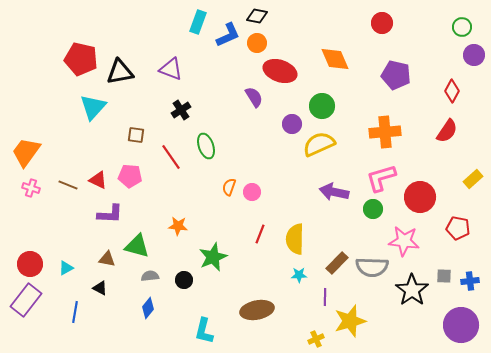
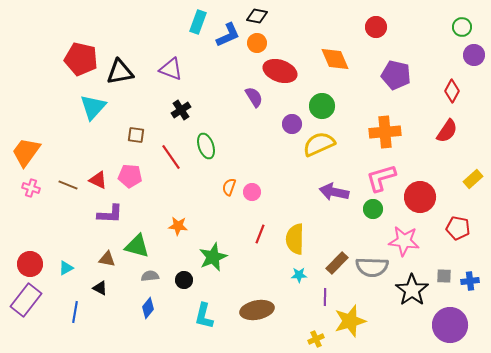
red circle at (382, 23): moved 6 px left, 4 px down
purple circle at (461, 325): moved 11 px left
cyan L-shape at (204, 331): moved 15 px up
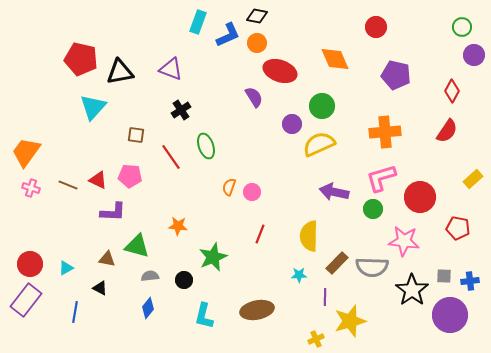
purple L-shape at (110, 214): moved 3 px right, 2 px up
yellow semicircle at (295, 239): moved 14 px right, 3 px up
purple circle at (450, 325): moved 10 px up
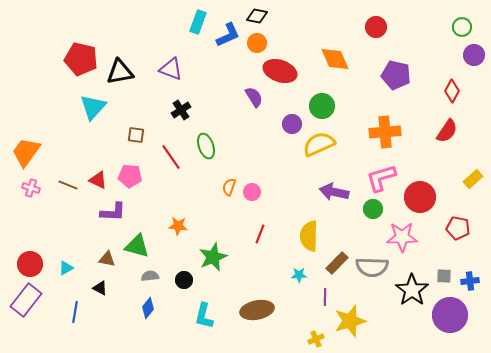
pink star at (404, 241): moved 2 px left, 4 px up; rotated 8 degrees counterclockwise
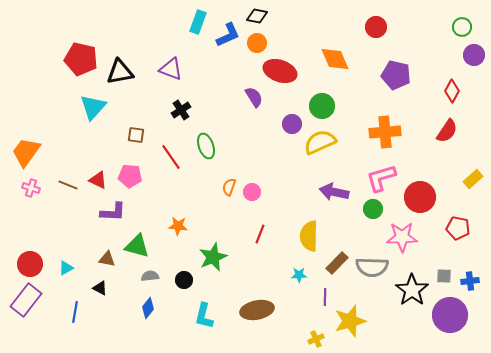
yellow semicircle at (319, 144): moved 1 px right, 2 px up
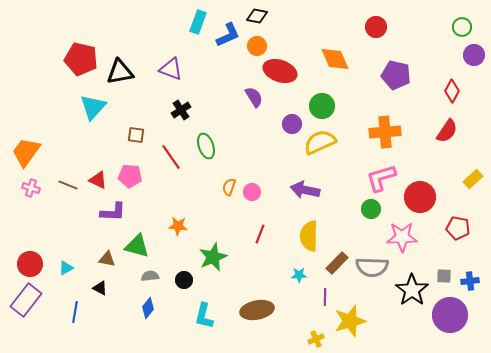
orange circle at (257, 43): moved 3 px down
purple arrow at (334, 192): moved 29 px left, 2 px up
green circle at (373, 209): moved 2 px left
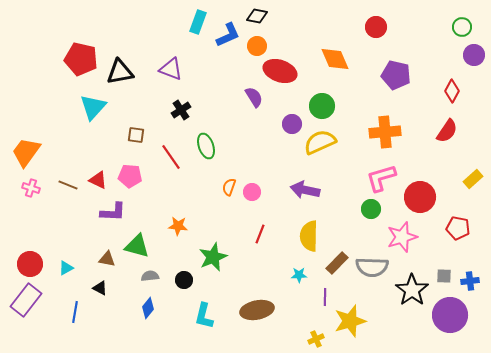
pink star at (402, 237): rotated 16 degrees counterclockwise
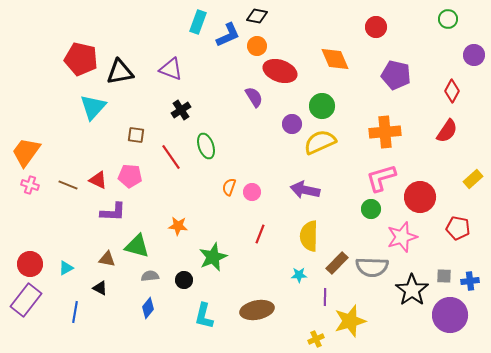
green circle at (462, 27): moved 14 px left, 8 px up
pink cross at (31, 188): moved 1 px left, 3 px up
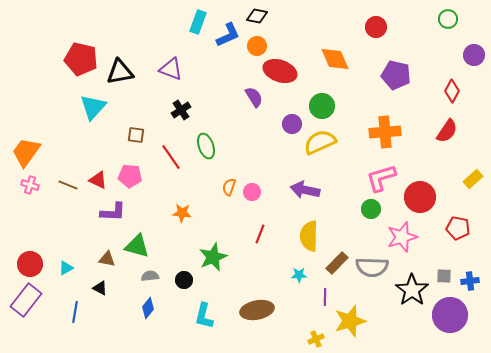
orange star at (178, 226): moved 4 px right, 13 px up
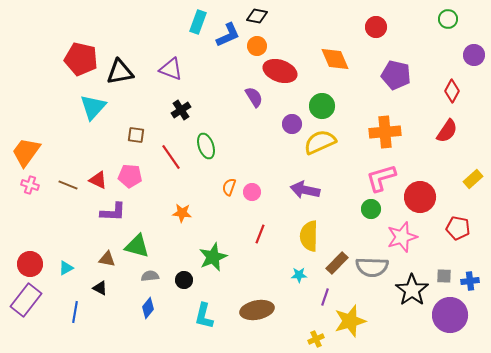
purple line at (325, 297): rotated 18 degrees clockwise
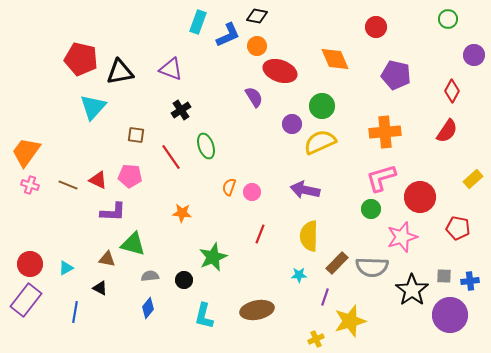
green triangle at (137, 246): moved 4 px left, 2 px up
